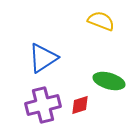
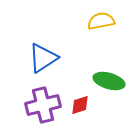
yellow semicircle: rotated 32 degrees counterclockwise
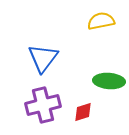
blue triangle: rotated 20 degrees counterclockwise
green ellipse: rotated 12 degrees counterclockwise
red diamond: moved 3 px right, 7 px down
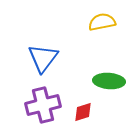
yellow semicircle: moved 1 px right, 1 px down
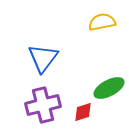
green ellipse: moved 7 px down; rotated 32 degrees counterclockwise
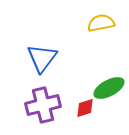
yellow semicircle: moved 1 px left, 1 px down
blue triangle: moved 1 px left
red diamond: moved 2 px right, 4 px up
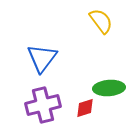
yellow semicircle: moved 2 px up; rotated 64 degrees clockwise
green ellipse: rotated 24 degrees clockwise
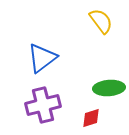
blue triangle: rotated 16 degrees clockwise
red diamond: moved 6 px right, 10 px down
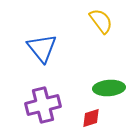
blue triangle: moved 10 px up; rotated 32 degrees counterclockwise
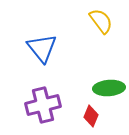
red diamond: moved 2 px up; rotated 50 degrees counterclockwise
